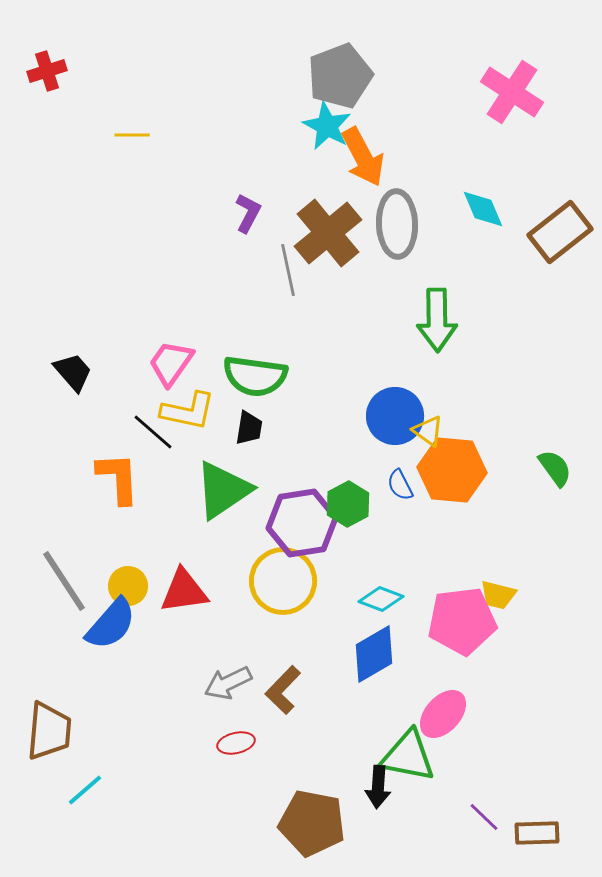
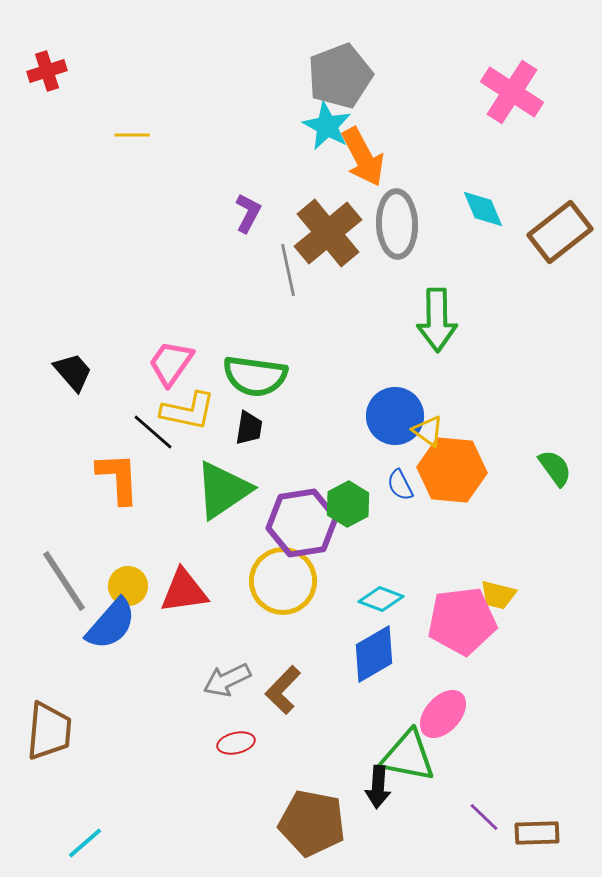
gray arrow at (228, 683): moved 1 px left, 3 px up
cyan line at (85, 790): moved 53 px down
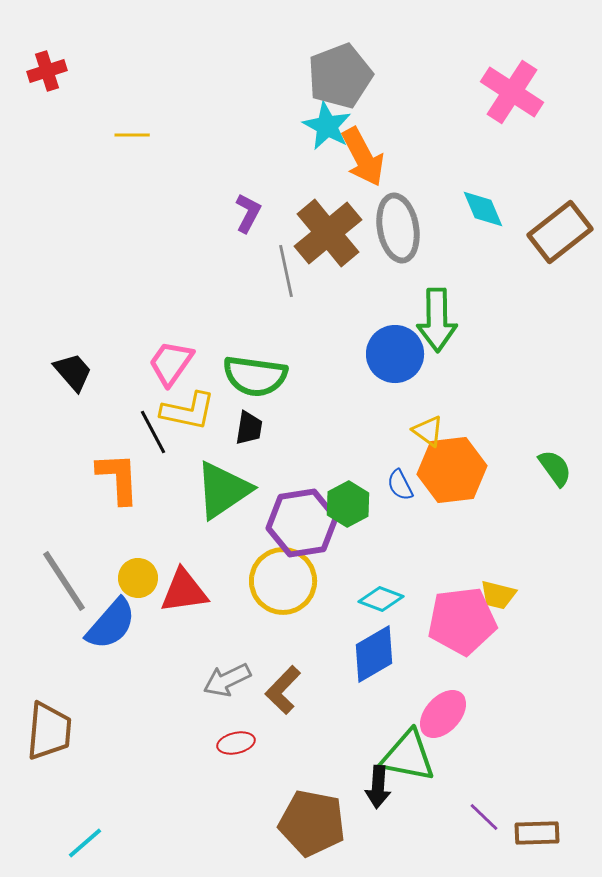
gray ellipse at (397, 224): moved 1 px right, 4 px down; rotated 8 degrees counterclockwise
gray line at (288, 270): moved 2 px left, 1 px down
blue circle at (395, 416): moved 62 px up
black line at (153, 432): rotated 21 degrees clockwise
orange hexagon at (452, 470): rotated 12 degrees counterclockwise
yellow circle at (128, 586): moved 10 px right, 8 px up
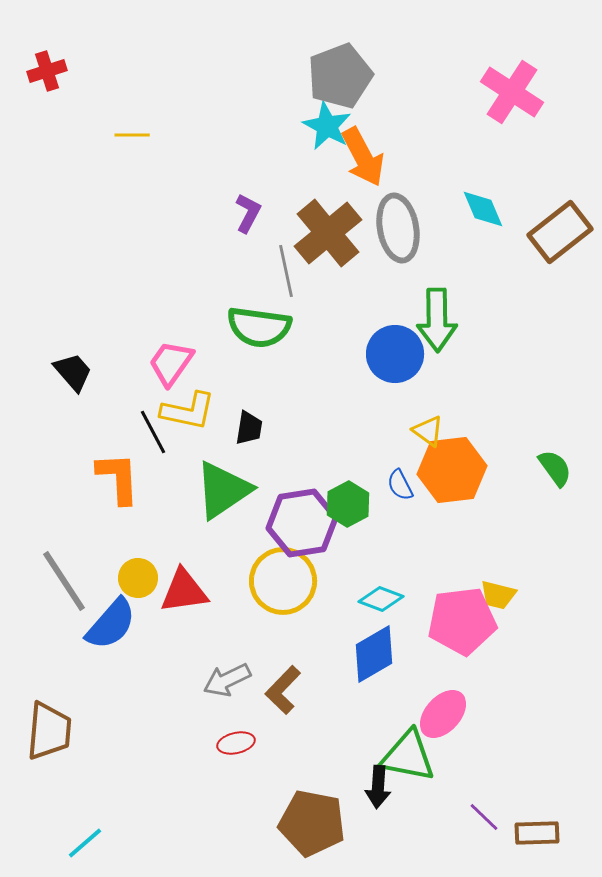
green semicircle at (255, 376): moved 4 px right, 49 px up
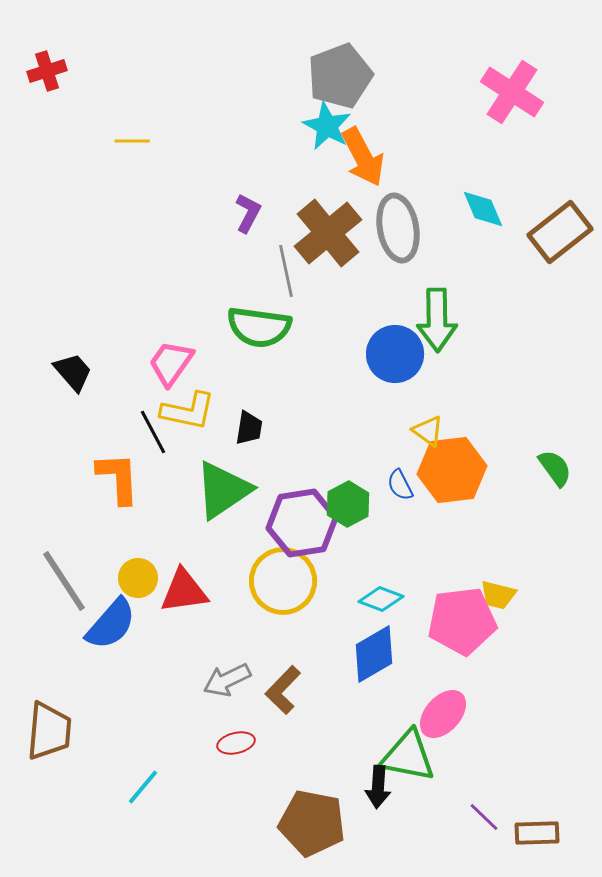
yellow line at (132, 135): moved 6 px down
cyan line at (85, 843): moved 58 px right, 56 px up; rotated 9 degrees counterclockwise
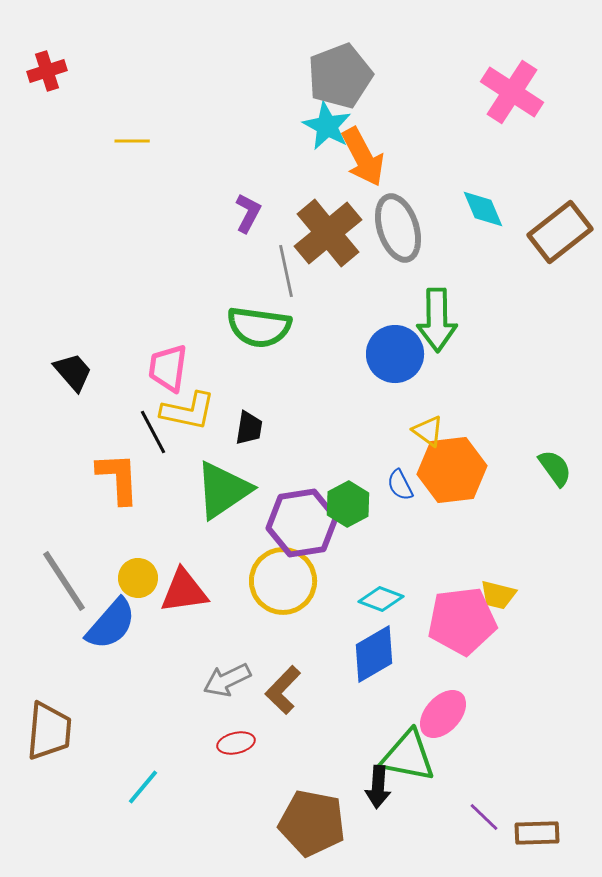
gray ellipse at (398, 228): rotated 8 degrees counterclockwise
pink trapezoid at (171, 363): moved 3 px left, 5 px down; rotated 27 degrees counterclockwise
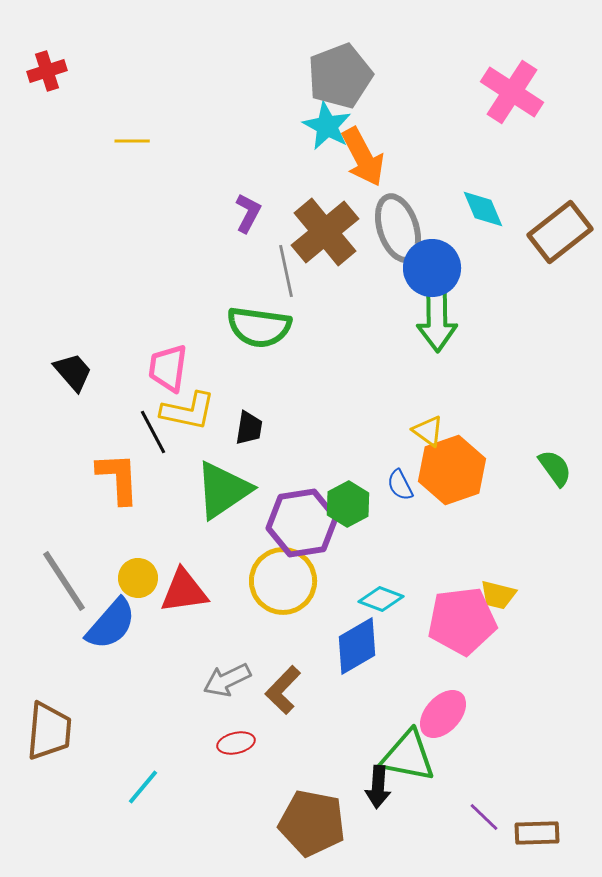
brown cross at (328, 233): moved 3 px left, 1 px up
blue circle at (395, 354): moved 37 px right, 86 px up
orange hexagon at (452, 470): rotated 12 degrees counterclockwise
blue diamond at (374, 654): moved 17 px left, 8 px up
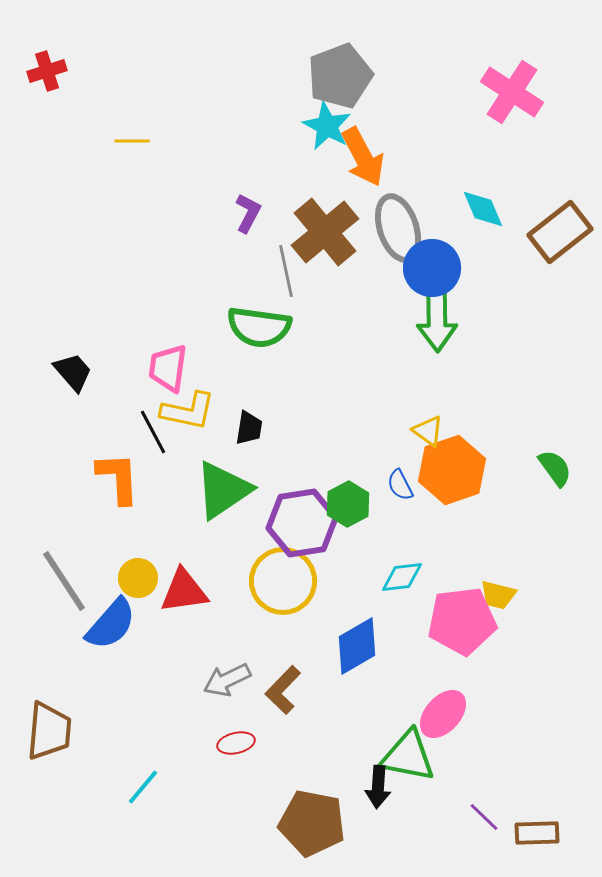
cyan diamond at (381, 599): moved 21 px right, 22 px up; rotated 27 degrees counterclockwise
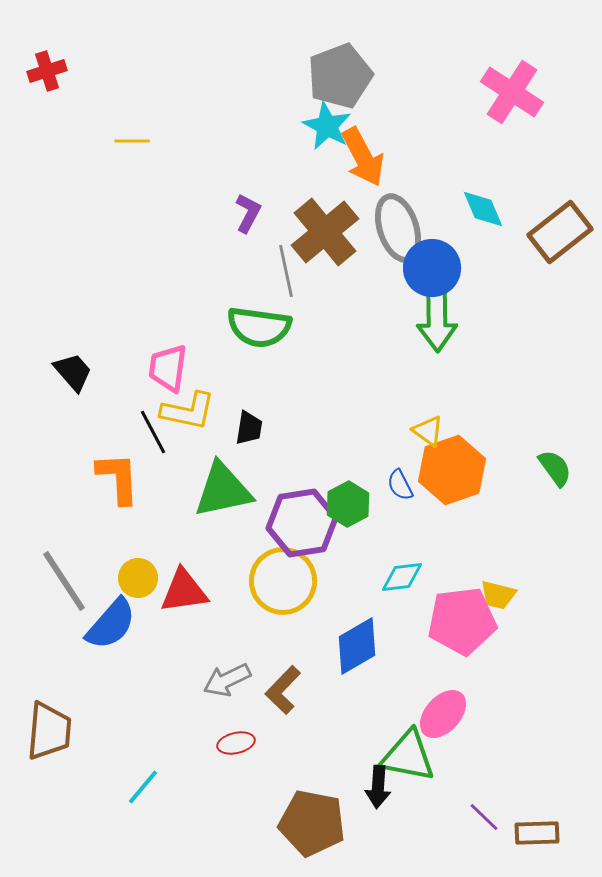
green triangle at (223, 490): rotated 22 degrees clockwise
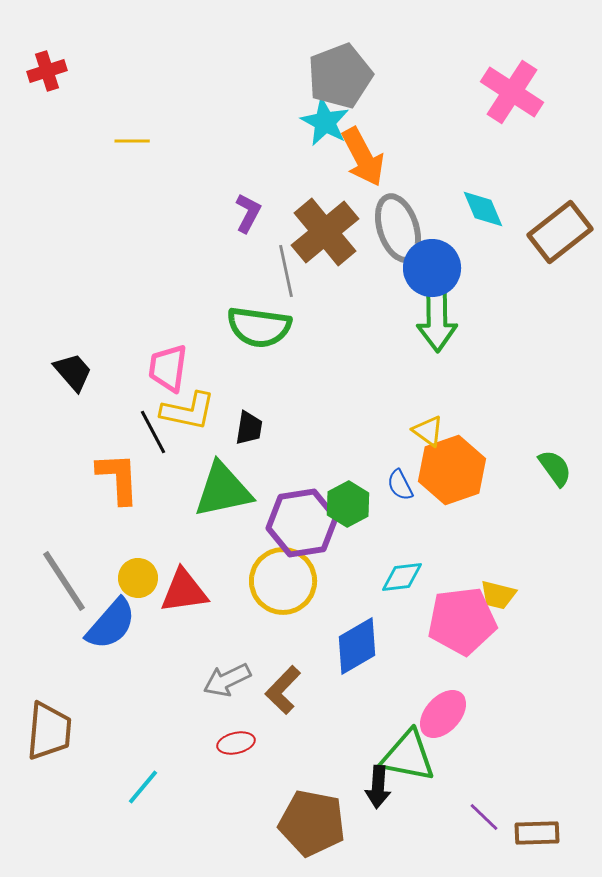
cyan star at (327, 126): moved 2 px left, 4 px up
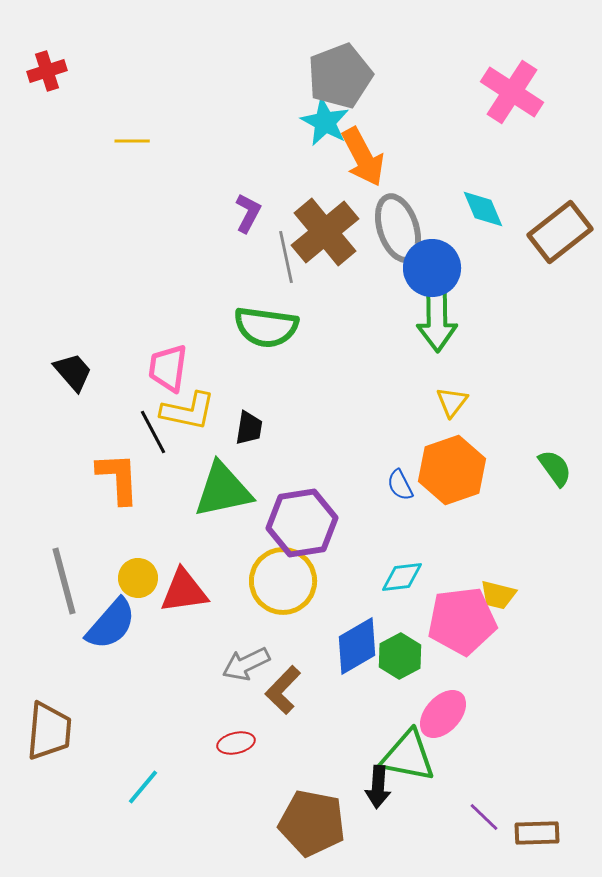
gray line at (286, 271): moved 14 px up
green semicircle at (259, 327): moved 7 px right
yellow triangle at (428, 431): moved 24 px right, 29 px up; rotated 32 degrees clockwise
green hexagon at (348, 504): moved 52 px right, 152 px down
gray line at (64, 581): rotated 18 degrees clockwise
gray arrow at (227, 680): moved 19 px right, 16 px up
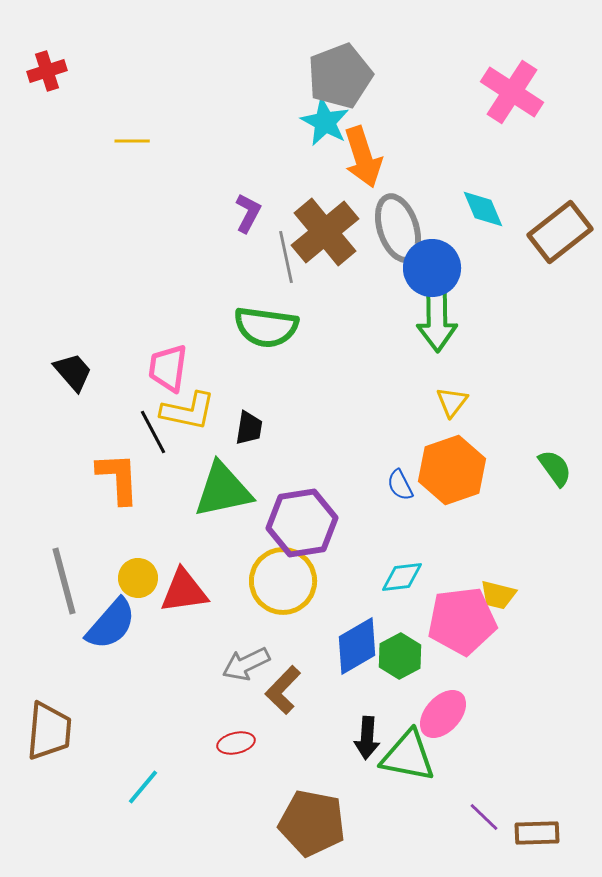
orange arrow at (363, 157): rotated 10 degrees clockwise
black arrow at (378, 787): moved 11 px left, 49 px up
